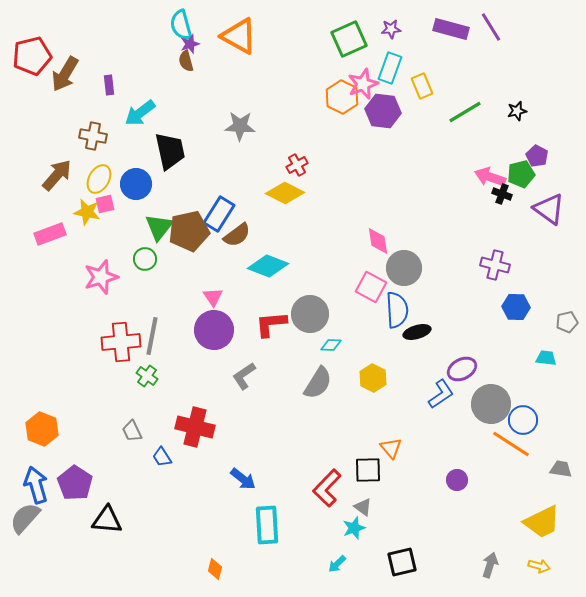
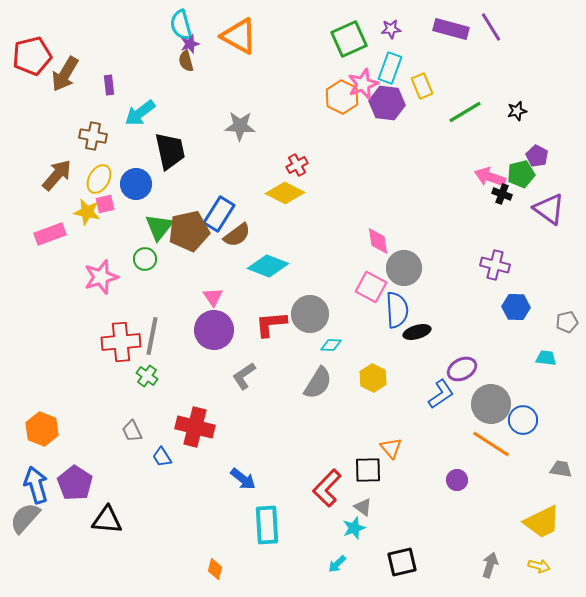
purple hexagon at (383, 111): moved 4 px right, 8 px up
orange line at (511, 444): moved 20 px left
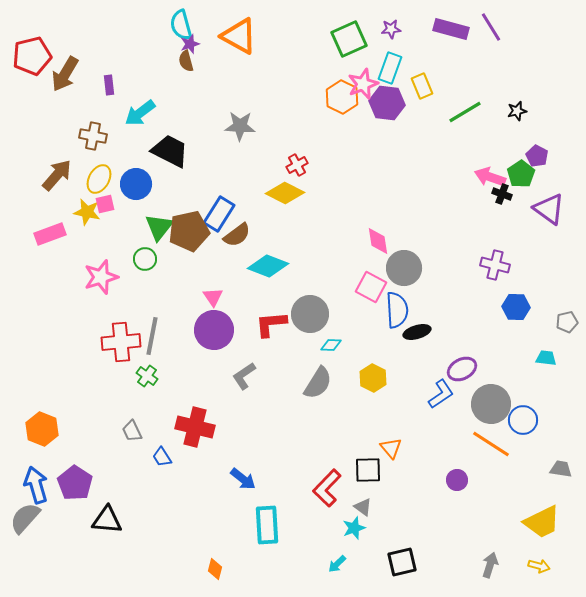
black trapezoid at (170, 151): rotated 51 degrees counterclockwise
green pentagon at (521, 174): rotated 20 degrees counterclockwise
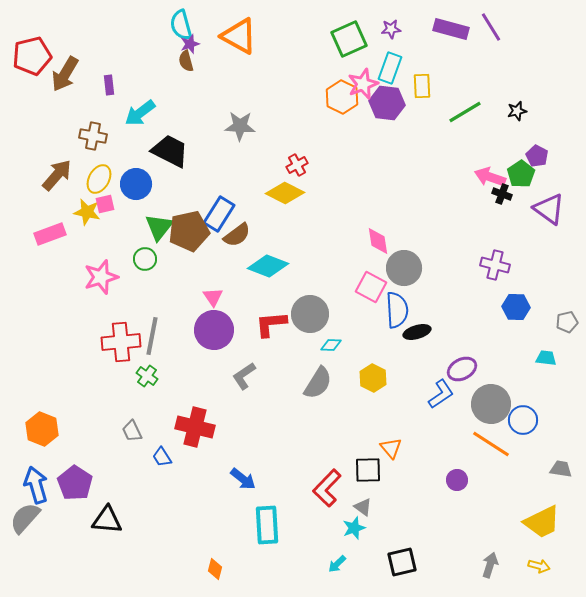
yellow rectangle at (422, 86): rotated 20 degrees clockwise
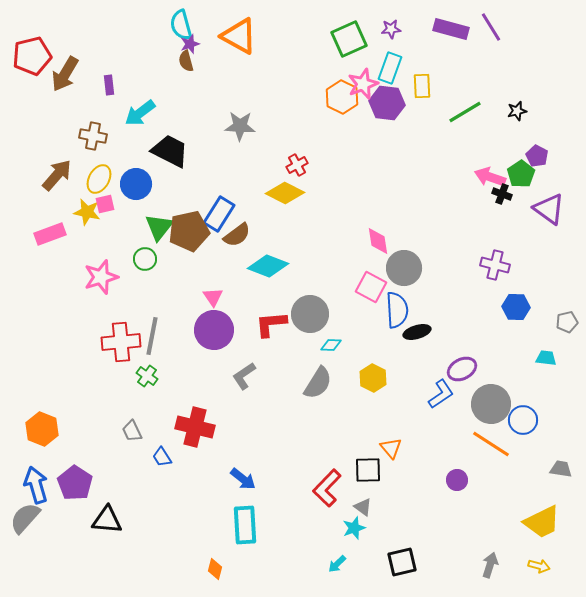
cyan rectangle at (267, 525): moved 22 px left
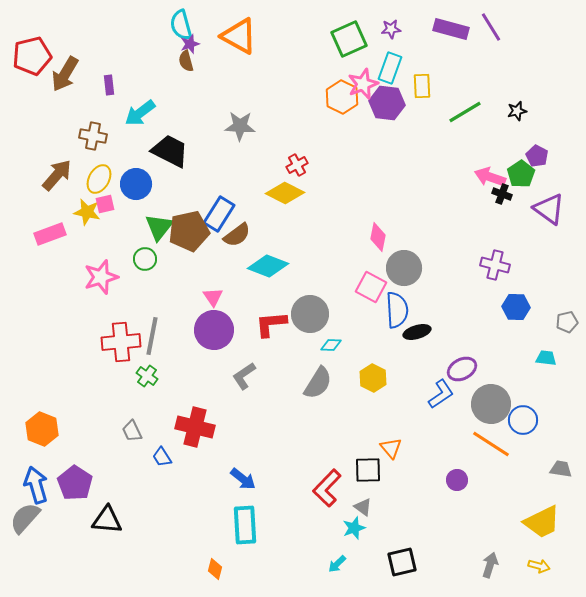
pink diamond at (378, 241): moved 4 px up; rotated 20 degrees clockwise
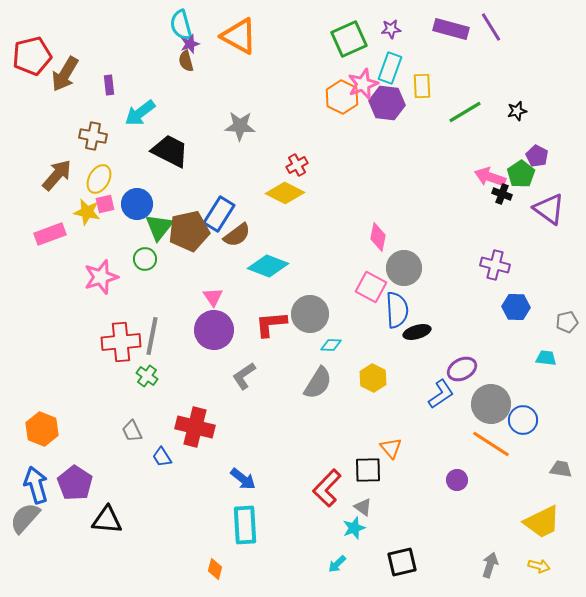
blue circle at (136, 184): moved 1 px right, 20 px down
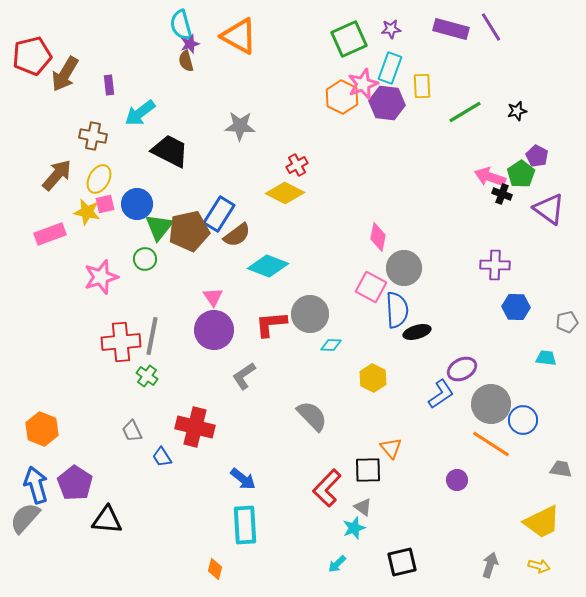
purple cross at (495, 265): rotated 12 degrees counterclockwise
gray semicircle at (318, 383): moved 6 px left, 33 px down; rotated 76 degrees counterclockwise
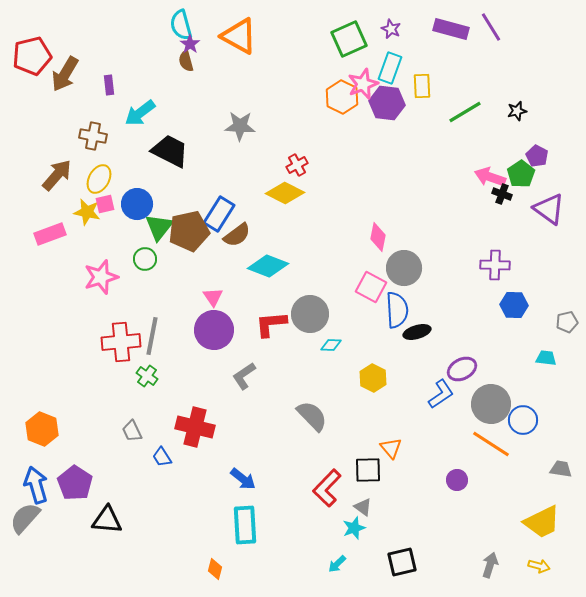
purple star at (391, 29): rotated 30 degrees clockwise
purple star at (190, 44): rotated 18 degrees counterclockwise
blue hexagon at (516, 307): moved 2 px left, 2 px up
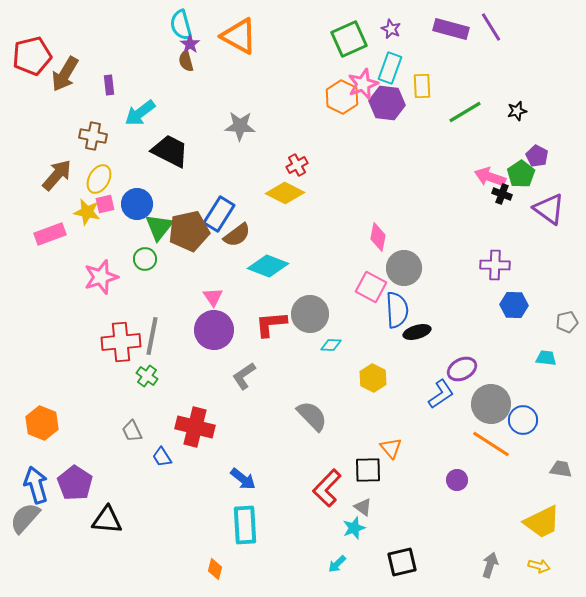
orange hexagon at (42, 429): moved 6 px up
